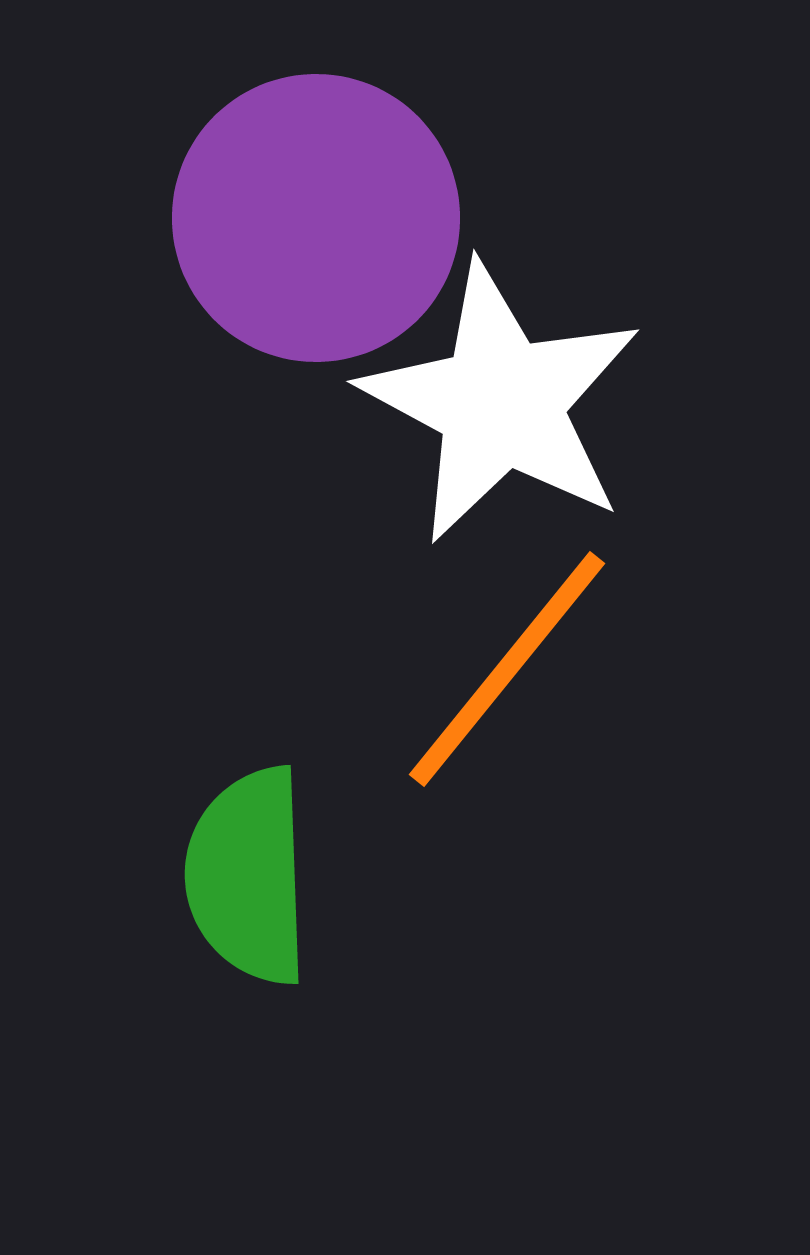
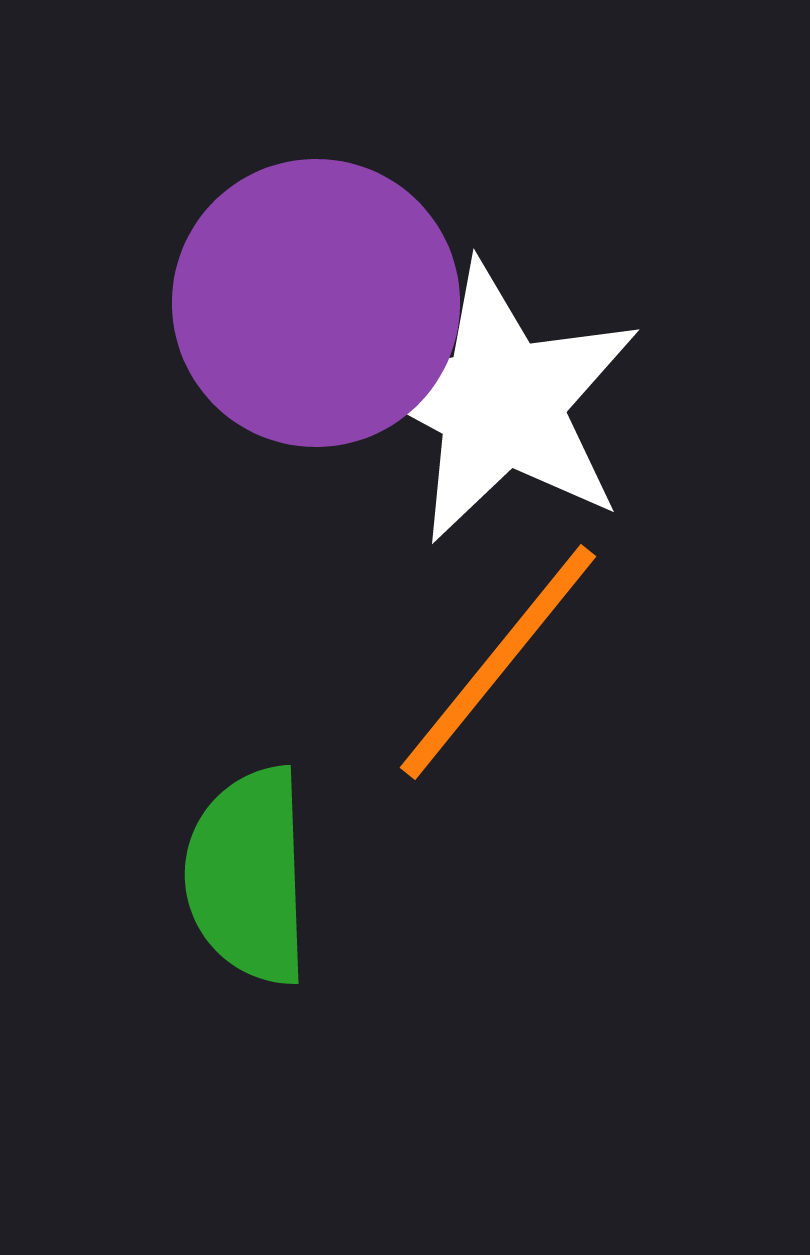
purple circle: moved 85 px down
orange line: moved 9 px left, 7 px up
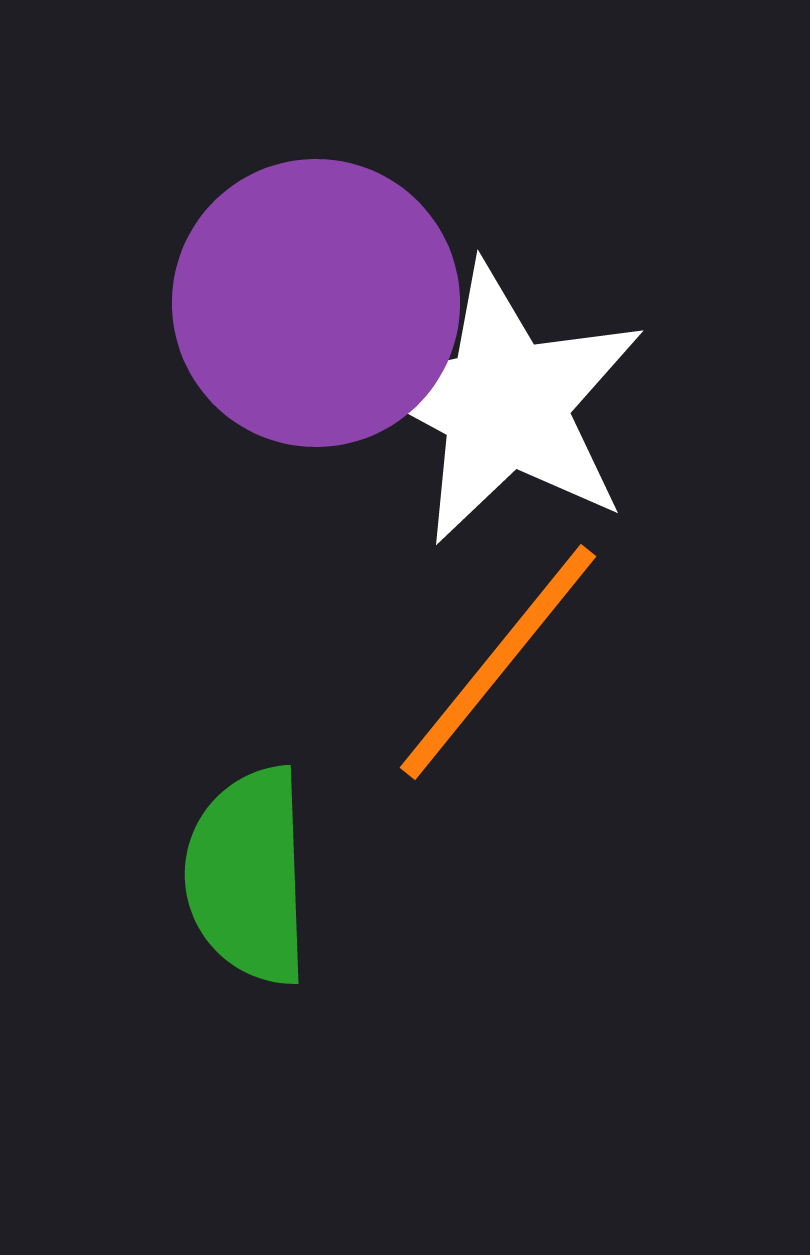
white star: moved 4 px right, 1 px down
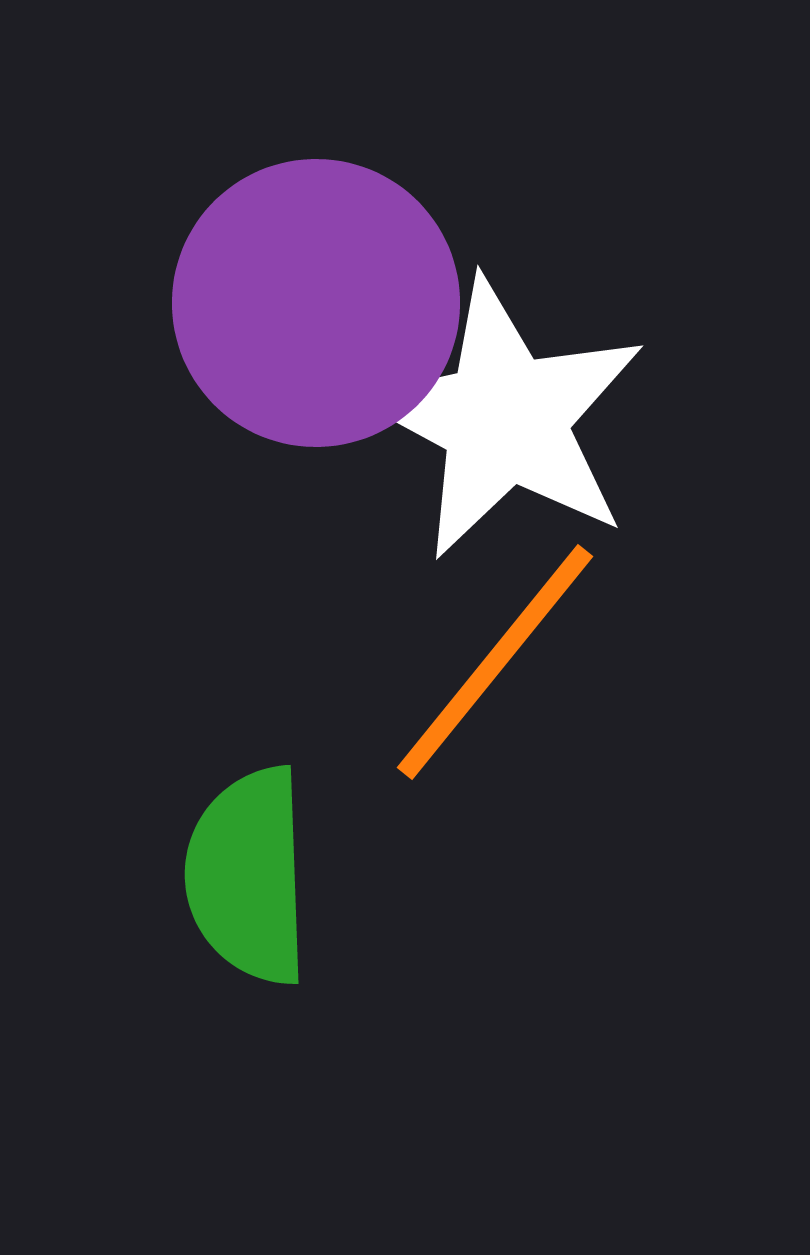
white star: moved 15 px down
orange line: moved 3 px left
